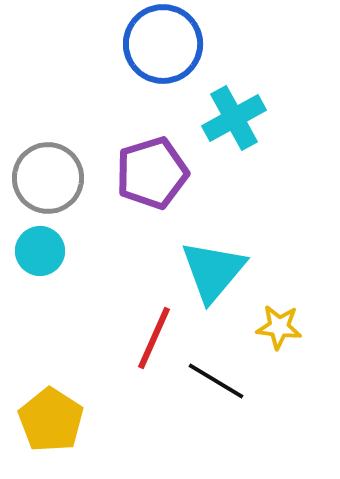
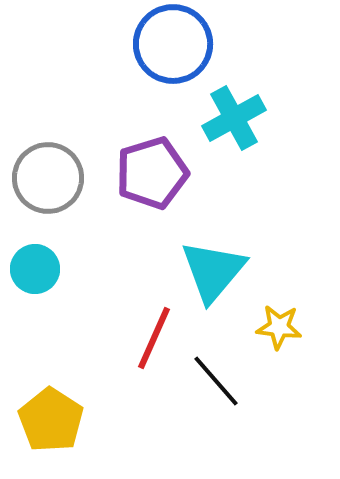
blue circle: moved 10 px right
cyan circle: moved 5 px left, 18 px down
black line: rotated 18 degrees clockwise
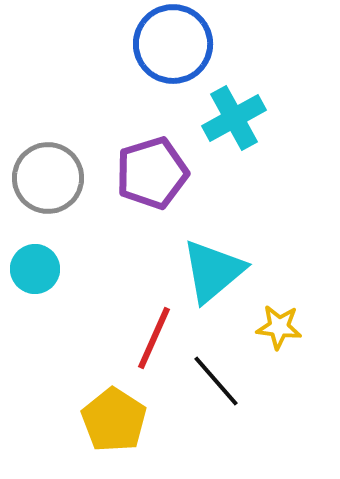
cyan triangle: rotated 10 degrees clockwise
yellow pentagon: moved 63 px right
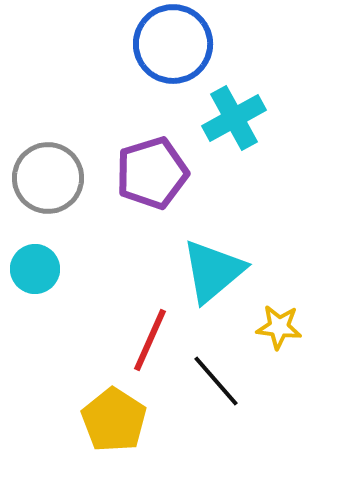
red line: moved 4 px left, 2 px down
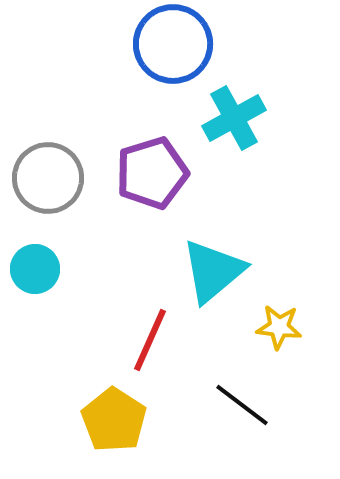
black line: moved 26 px right, 24 px down; rotated 12 degrees counterclockwise
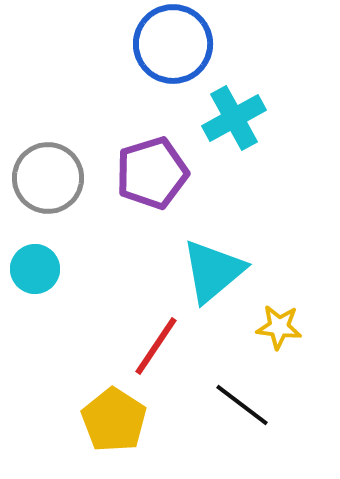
red line: moved 6 px right, 6 px down; rotated 10 degrees clockwise
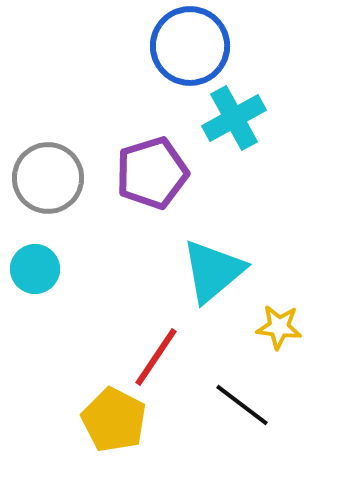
blue circle: moved 17 px right, 2 px down
red line: moved 11 px down
yellow pentagon: rotated 6 degrees counterclockwise
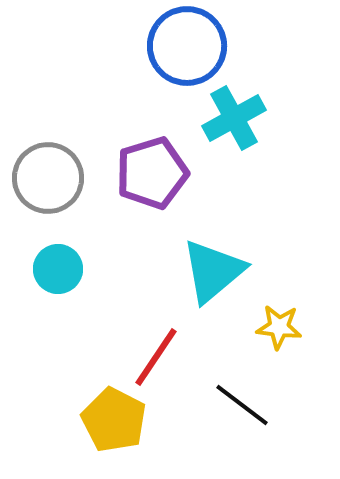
blue circle: moved 3 px left
cyan circle: moved 23 px right
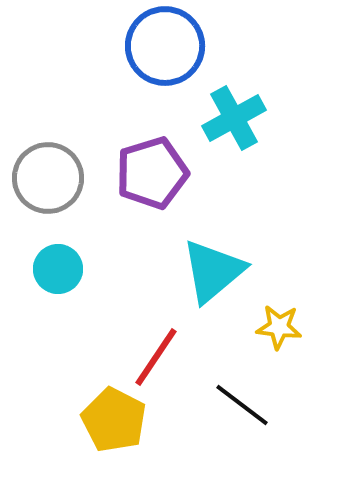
blue circle: moved 22 px left
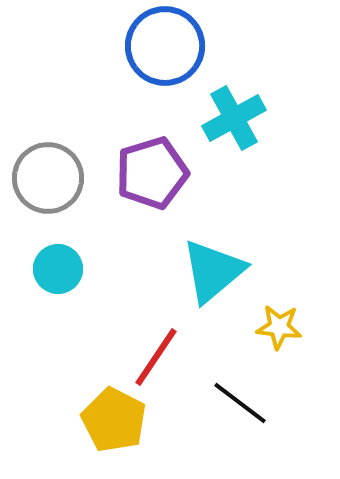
black line: moved 2 px left, 2 px up
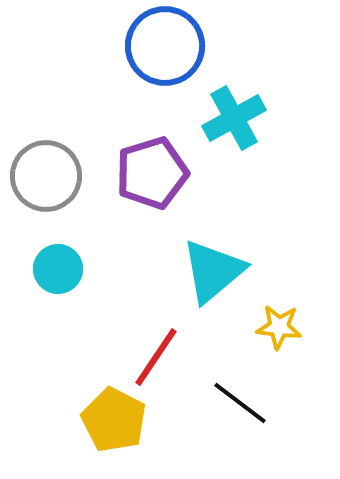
gray circle: moved 2 px left, 2 px up
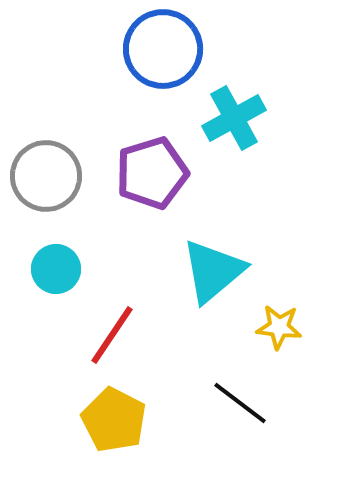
blue circle: moved 2 px left, 3 px down
cyan circle: moved 2 px left
red line: moved 44 px left, 22 px up
